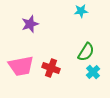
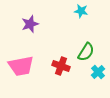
cyan star: rotated 16 degrees clockwise
red cross: moved 10 px right, 2 px up
cyan cross: moved 5 px right
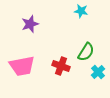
pink trapezoid: moved 1 px right
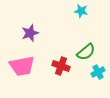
purple star: moved 9 px down
green semicircle: rotated 18 degrees clockwise
cyan cross: rotated 16 degrees clockwise
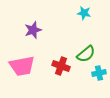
cyan star: moved 3 px right, 2 px down
purple star: moved 3 px right, 3 px up
green semicircle: moved 2 px down
cyan cross: moved 1 px right, 1 px down; rotated 16 degrees clockwise
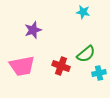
cyan star: moved 1 px left, 1 px up
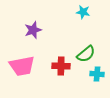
red cross: rotated 18 degrees counterclockwise
cyan cross: moved 2 px left, 1 px down; rotated 16 degrees clockwise
